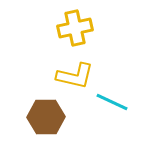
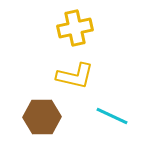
cyan line: moved 14 px down
brown hexagon: moved 4 px left
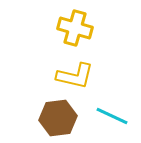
yellow cross: rotated 28 degrees clockwise
brown hexagon: moved 16 px right, 1 px down; rotated 6 degrees counterclockwise
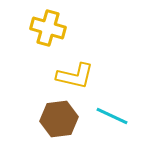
yellow cross: moved 27 px left
brown hexagon: moved 1 px right, 1 px down
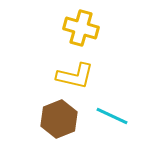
yellow cross: moved 33 px right
brown hexagon: rotated 15 degrees counterclockwise
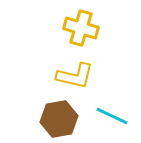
brown hexagon: rotated 12 degrees clockwise
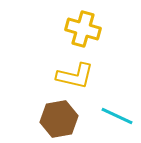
yellow cross: moved 2 px right, 1 px down
cyan line: moved 5 px right
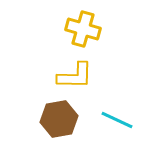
yellow L-shape: rotated 12 degrees counterclockwise
cyan line: moved 4 px down
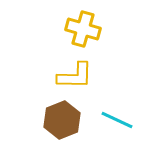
brown hexagon: moved 3 px right, 1 px down; rotated 12 degrees counterclockwise
